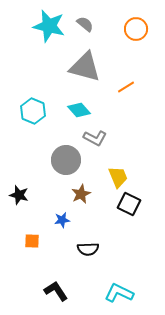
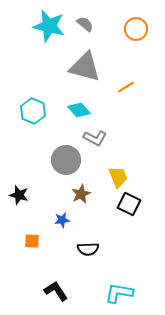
cyan L-shape: rotated 16 degrees counterclockwise
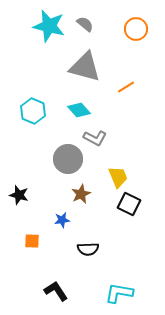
gray circle: moved 2 px right, 1 px up
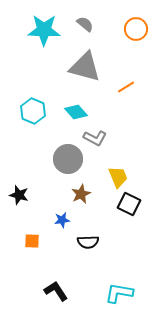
cyan star: moved 5 px left, 4 px down; rotated 12 degrees counterclockwise
cyan diamond: moved 3 px left, 2 px down
black semicircle: moved 7 px up
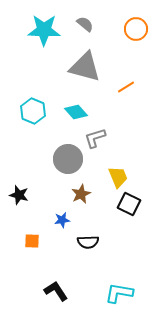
gray L-shape: rotated 135 degrees clockwise
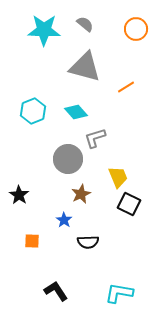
cyan hexagon: rotated 15 degrees clockwise
black star: rotated 18 degrees clockwise
blue star: moved 2 px right; rotated 28 degrees counterclockwise
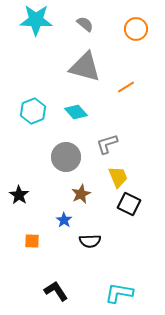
cyan star: moved 8 px left, 10 px up
gray L-shape: moved 12 px right, 6 px down
gray circle: moved 2 px left, 2 px up
black semicircle: moved 2 px right, 1 px up
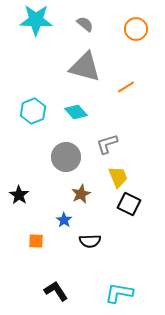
orange square: moved 4 px right
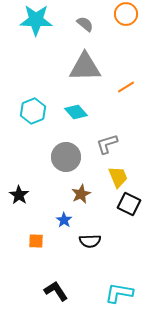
orange circle: moved 10 px left, 15 px up
gray triangle: rotated 16 degrees counterclockwise
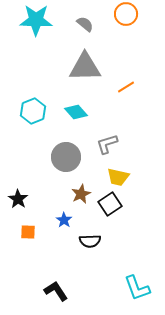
yellow trapezoid: rotated 125 degrees clockwise
black star: moved 1 px left, 4 px down
black square: moved 19 px left; rotated 30 degrees clockwise
orange square: moved 8 px left, 9 px up
cyan L-shape: moved 18 px right, 5 px up; rotated 120 degrees counterclockwise
